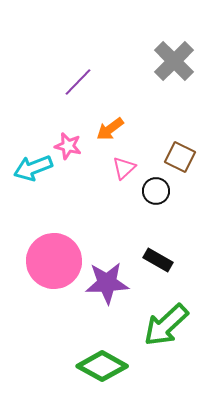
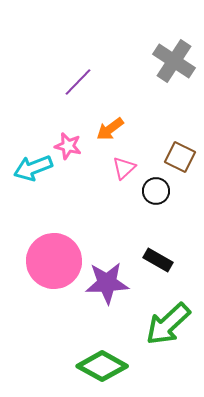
gray cross: rotated 12 degrees counterclockwise
green arrow: moved 2 px right, 1 px up
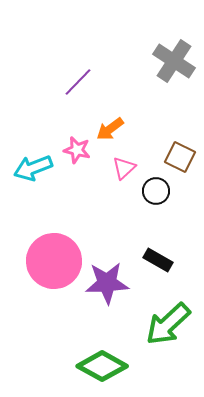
pink star: moved 9 px right, 4 px down
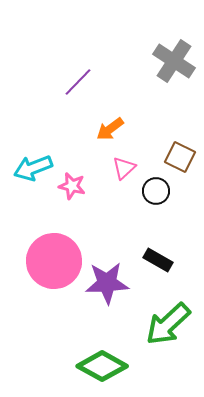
pink star: moved 5 px left, 36 px down
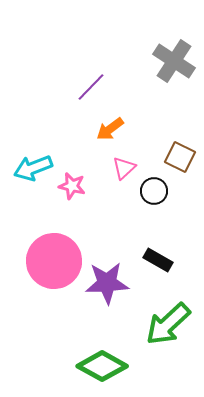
purple line: moved 13 px right, 5 px down
black circle: moved 2 px left
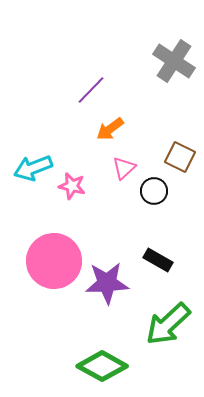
purple line: moved 3 px down
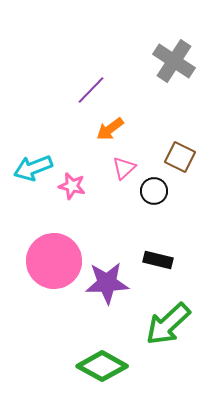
black rectangle: rotated 16 degrees counterclockwise
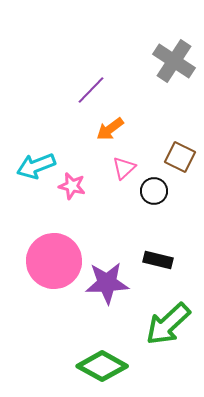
cyan arrow: moved 3 px right, 2 px up
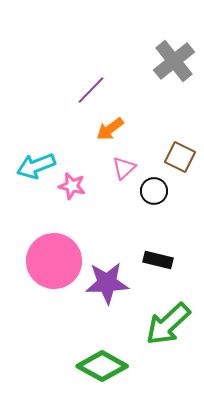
gray cross: rotated 18 degrees clockwise
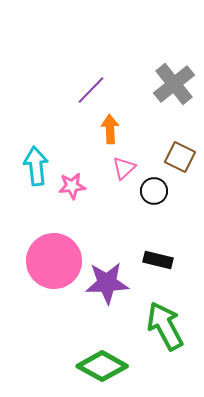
gray cross: moved 23 px down
orange arrow: rotated 124 degrees clockwise
cyan arrow: rotated 105 degrees clockwise
pink star: rotated 20 degrees counterclockwise
green arrow: moved 3 px left, 2 px down; rotated 105 degrees clockwise
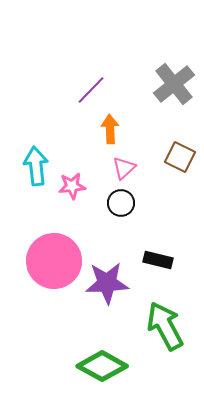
black circle: moved 33 px left, 12 px down
